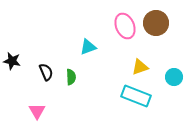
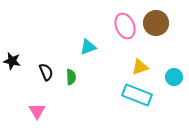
cyan rectangle: moved 1 px right, 1 px up
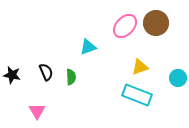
pink ellipse: rotated 65 degrees clockwise
black star: moved 14 px down
cyan circle: moved 4 px right, 1 px down
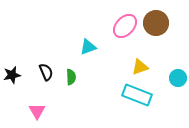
black star: rotated 24 degrees counterclockwise
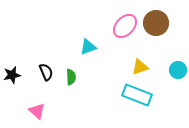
cyan circle: moved 8 px up
pink triangle: rotated 18 degrees counterclockwise
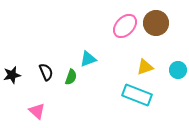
cyan triangle: moved 12 px down
yellow triangle: moved 5 px right
green semicircle: rotated 21 degrees clockwise
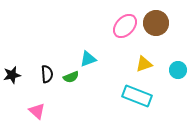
yellow triangle: moved 1 px left, 3 px up
black semicircle: moved 1 px right, 2 px down; rotated 18 degrees clockwise
green semicircle: rotated 49 degrees clockwise
cyan rectangle: moved 1 px down
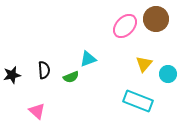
brown circle: moved 4 px up
yellow triangle: rotated 30 degrees counterclockwise
cyan circle: moved 10 px left, 4 px down
black semicircle: moved 3 px left, 4 px up
cyan rectangle: moved 1 px right, 5 px down
